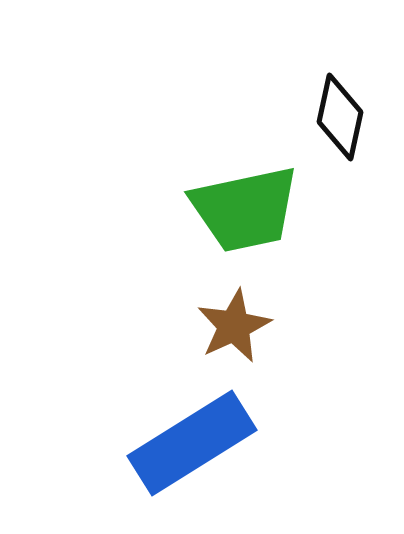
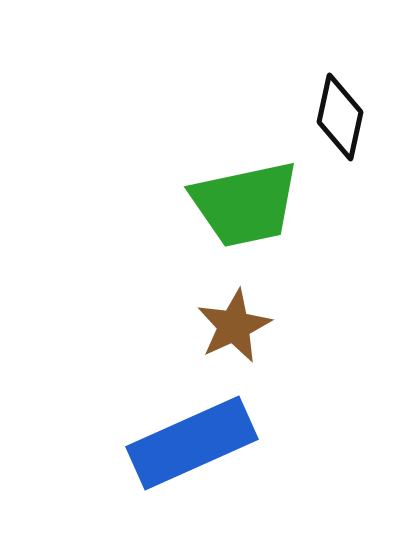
green trapezoid: moved 5 px up
blue rectangle: rotated 8 degrees clockwise
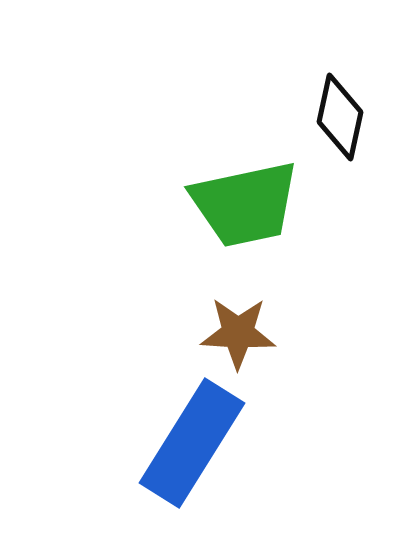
brown star: moved 4 px right, 7 px down; rotated 28 degrees clockwise
blue rectangle: rotated 34 degrees counterclockwise
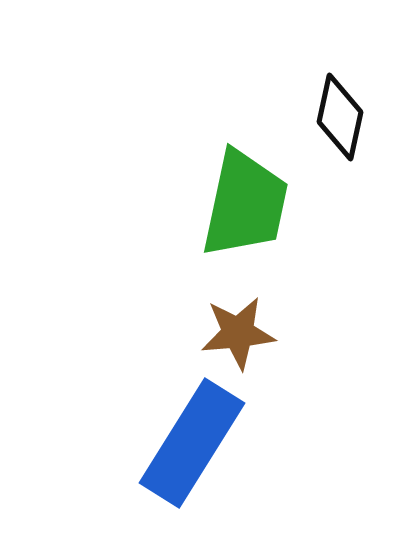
green trapezoid: rotated 66 degrees counterclockwise
brown star: rotated 8 degrees counterclockwise
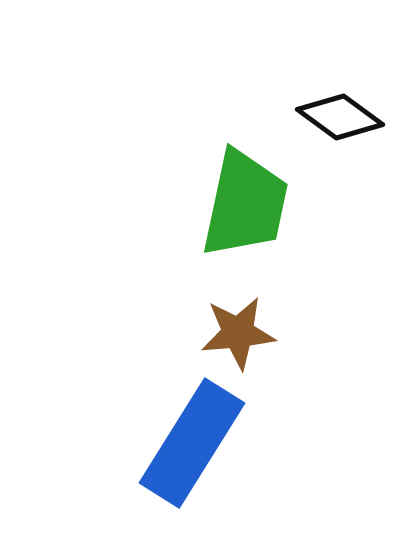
black diamond: rotated 66 degrees counterclockwise
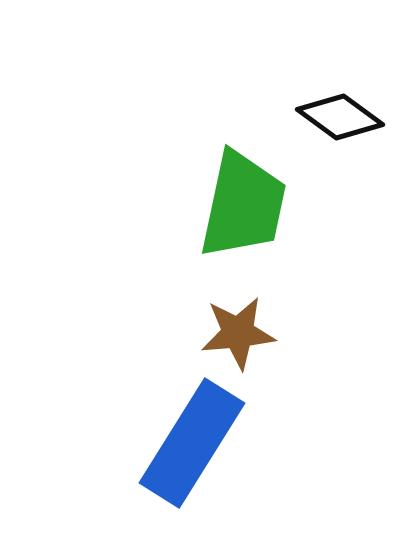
green trapezoid: moved 2 px left, 1 px down
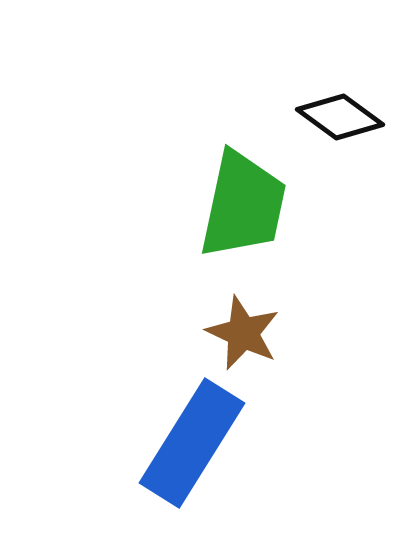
brown star: moved 5 px right; rotated 30 degrees clockwise
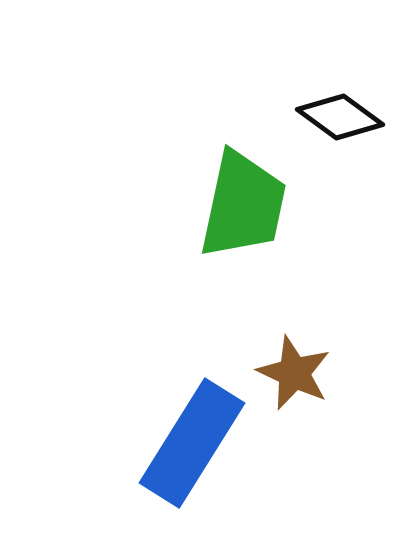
brown star: moved 51 px right, 40 px down
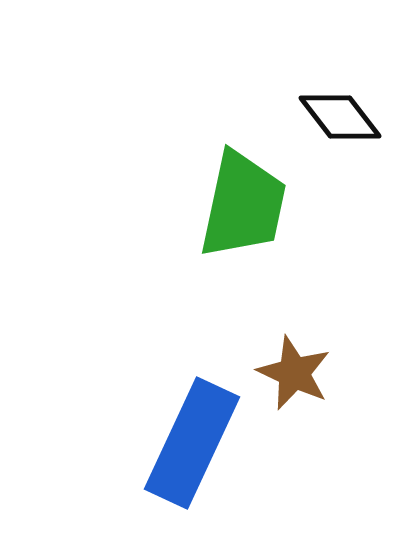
black diamond: rotated 16 degrees clockwise
blue rectangle: rotated 7 degrees counterclockwise
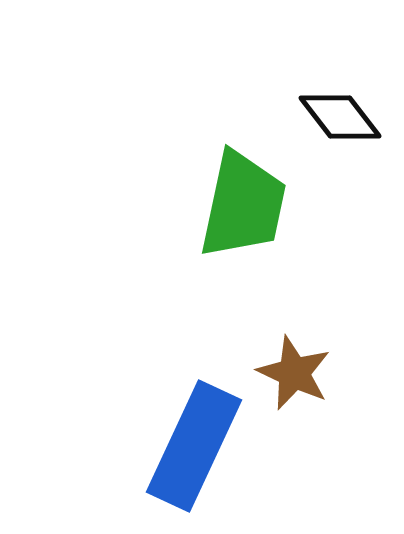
blue rectangle: moved 2 px right, 3 px down
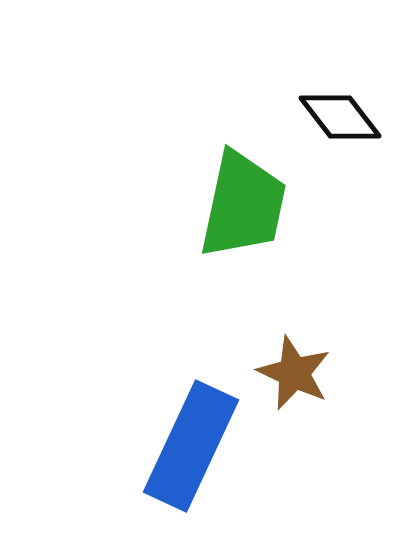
blue rectangle: moved 3 px left
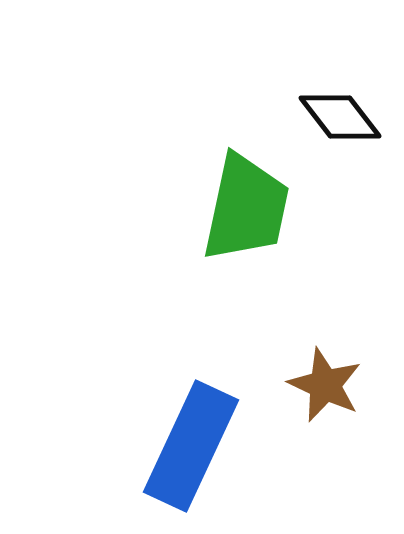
green trapezoid: moved 3 px right, 3 px down
brown star: moved 31 px right, 12 px down
